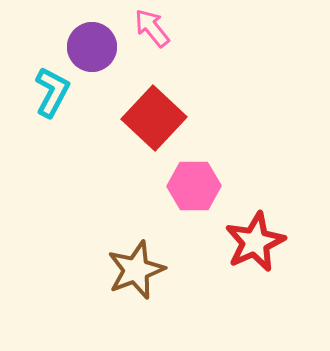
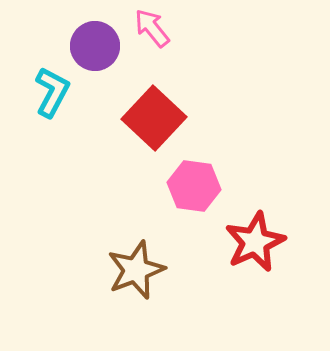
purple circle: moved 3 px right, 1 px up
pink hexagon: rotated 9 degrees clockwise
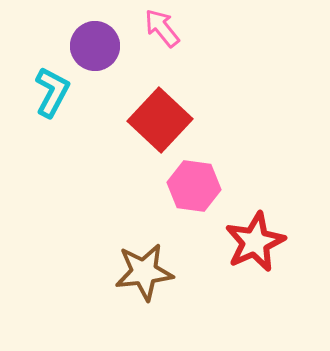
pink arrow: moved 10 px right
red square: moved 6 px right, 2 px down
brown star: moved 8 px right, 2 px down; rotated 14 degrees clockwise
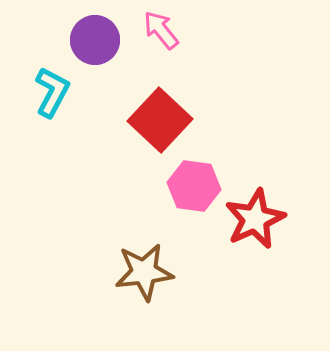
pink arrow: moved 1 px left, 2 px down
purple circle: moved 6 px up
red star: moved 23 px up
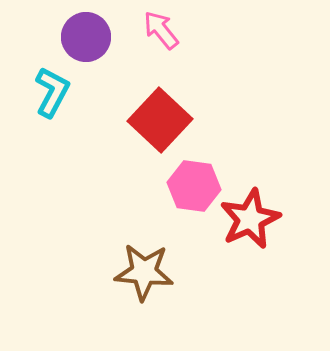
purple circle: moved 9 px left, 3 px up
red star: moved 5 px left
brown star: rotated 12 degrees clockwise
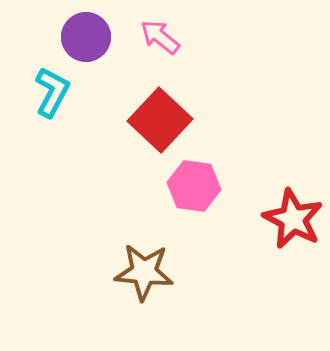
pink arrow: moved 1 px left, 7 px down; rotated 12 degrees counterclockwise
red star: moved 43 px right; rotated 20 degrees counterclockwise
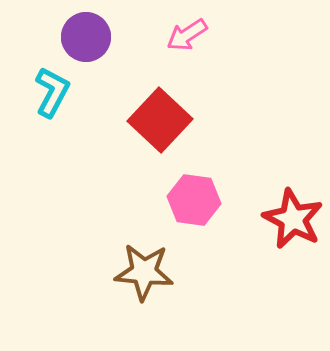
pink arrow: moved 27 px right, 2 px up; rotated 72 degrees counterclockwise
pink hexagon: moved 14 px down
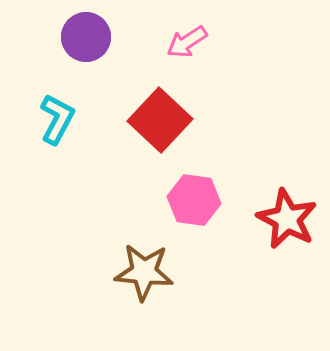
pink arrow: moved 7 px down
cyan L-shape: moved 5 px right, 27 px down
red star: moved 6 px left
